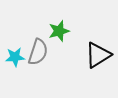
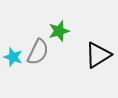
gray semicircle: rotated 8 degrees clockwise
cyan star: moved 2 px left; rotated 24 degrees clockwise
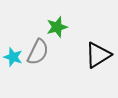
green star: moved 2 px left, 4 px up
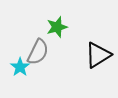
cyan star: moved 7 px right, 10 px down; rotated 18 degrees clockwise
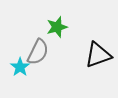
black triangle: rotated 12 degrees clockwise
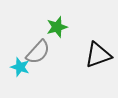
gray semicircle: rotated 16 degrees clockwise
cyan star: rotated 18 degrees counterclockwise
